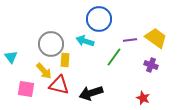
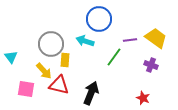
black arrow: rotated 130 degrees clockwise
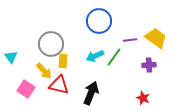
blue circle: moved 2 px down
cyan arrow: moved 10 px right, 15 px down; rotated 42 degrees counterclockwise
yellow rectangle: moved 2 px left, 1 px down
purple cross: moved 2 px left; rotated 24 degrees counterclockwise
pink square: rotated 24 degrees clockwise
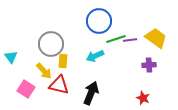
green line: moved 2 px right, 18 px up; rotated 36 degrees clockwise
